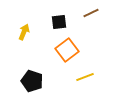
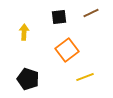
black square: moved 5 px up
yellow arrow: rotated 21 degrees counterclockwise
black pentagon: moved 4 px left, 2 px up
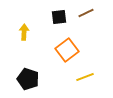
brown line: moved 5 px left
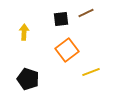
black square: moved 2 px right, 2 px down
yellow line: moved 6 px right, 5 px up
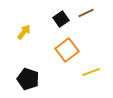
black square: rotated 28 degrees counterclockwise
yellow arrow: rotated 35 degrees clockwise
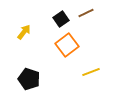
orange square: moved 5 px up
black pentagon: moved 1 px right
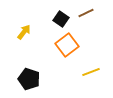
black square: rotated 21 degrees counterclockwise
